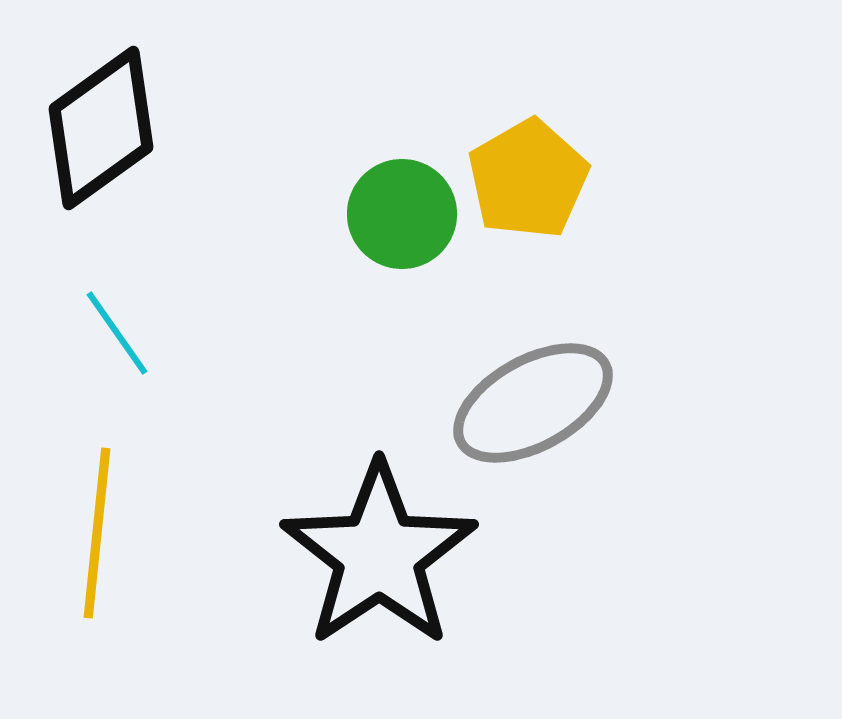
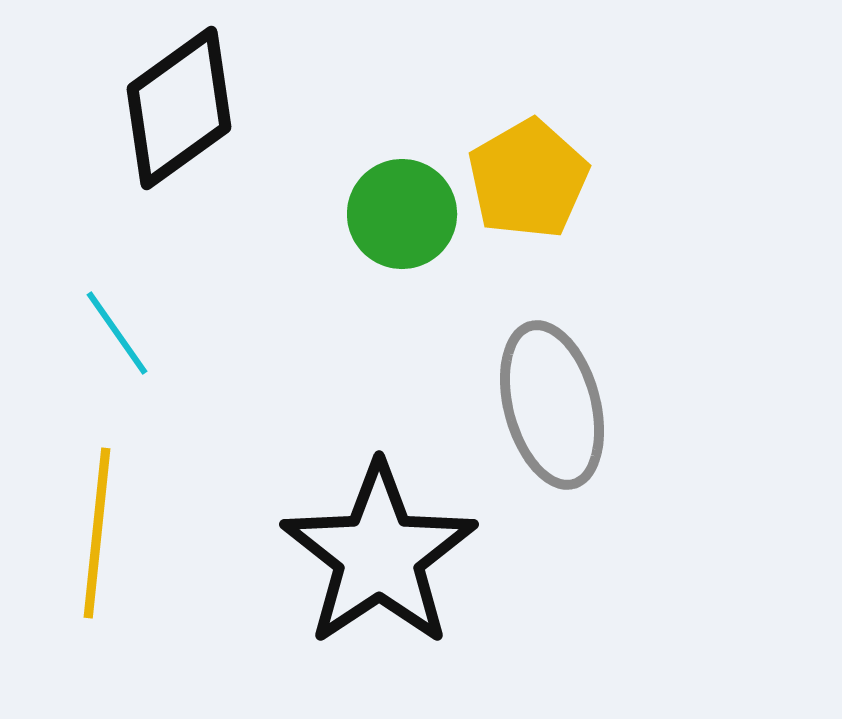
black diamond: moved 78 px right, 20 px up
gray ellipse: moved 19 px right, 2 px down; rotated 76 degrees counterclockwise
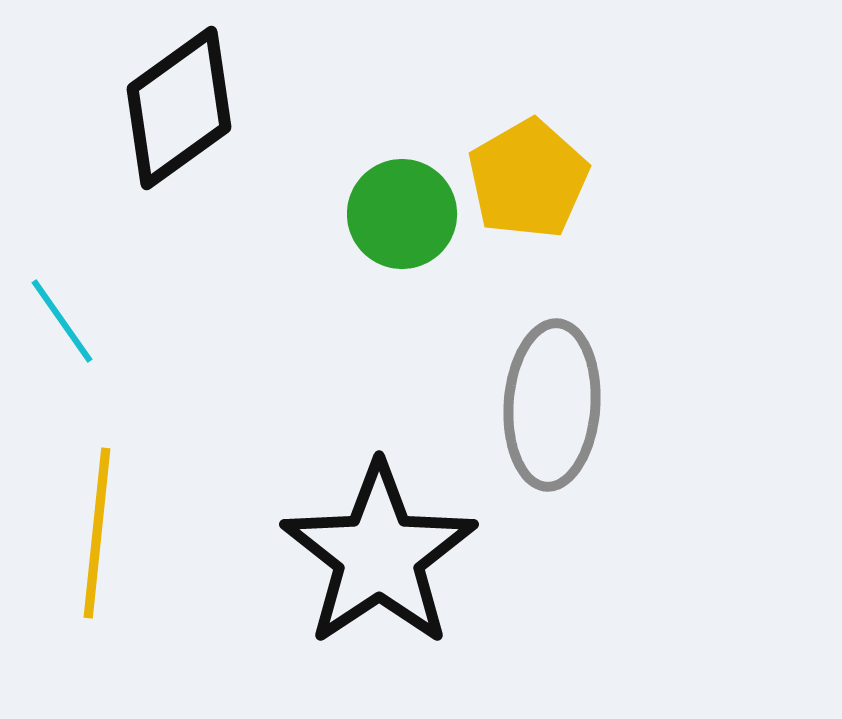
cyan line: moved 55 px left, 12 px up
gray ellipse: rotated 19 degrees clockwise
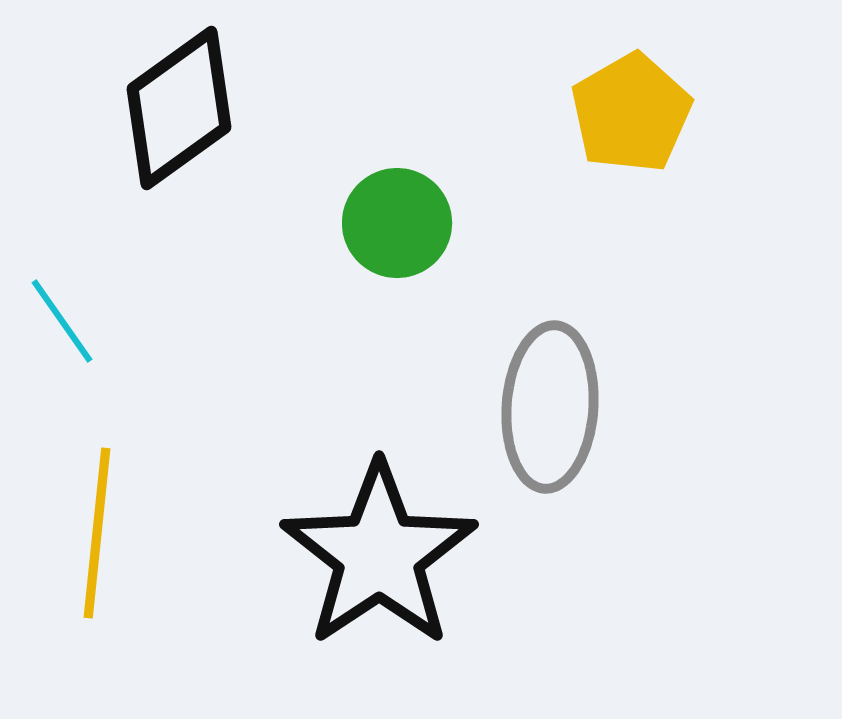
yellow pentagon: moved 103 px right, 66 px up
green circle: moved 5 px left, 9 px down
gray ellipse: moved 2 px left, 2 px down
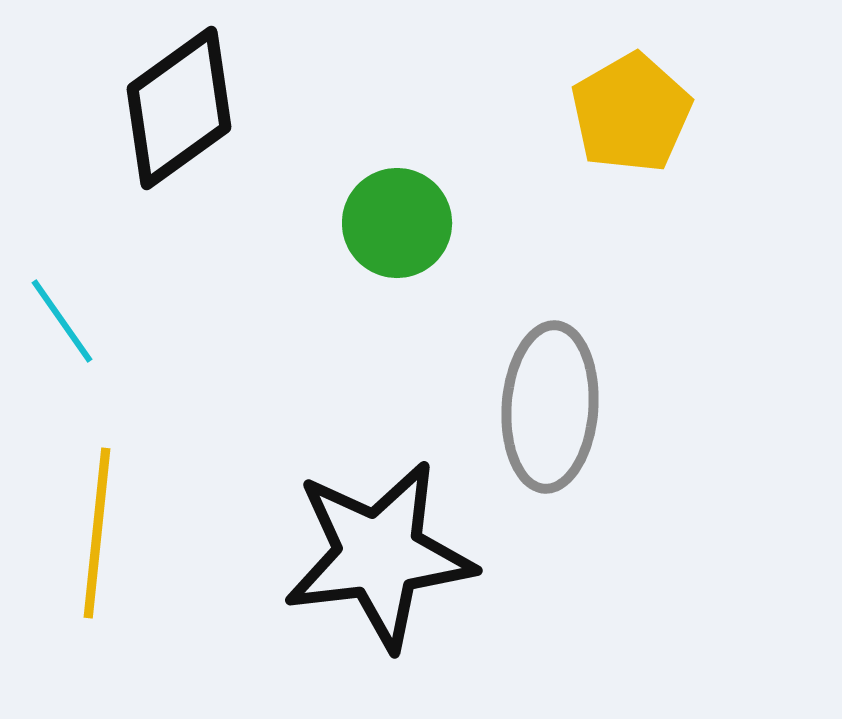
black star: rotated 27 degrees clockwise
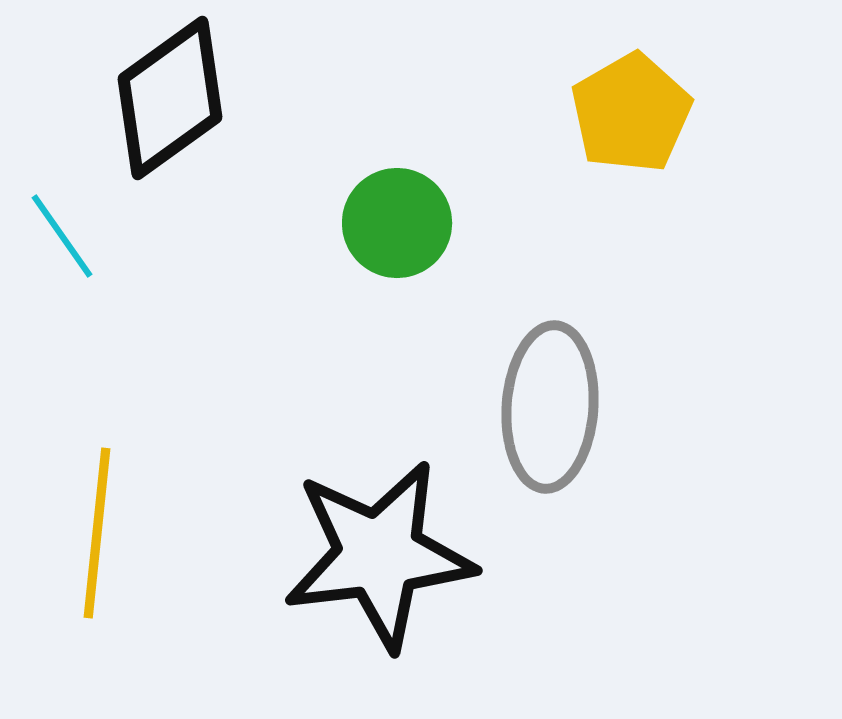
black diamond: moved 9 px left, 10 px up
cyan line: moved 85 px up
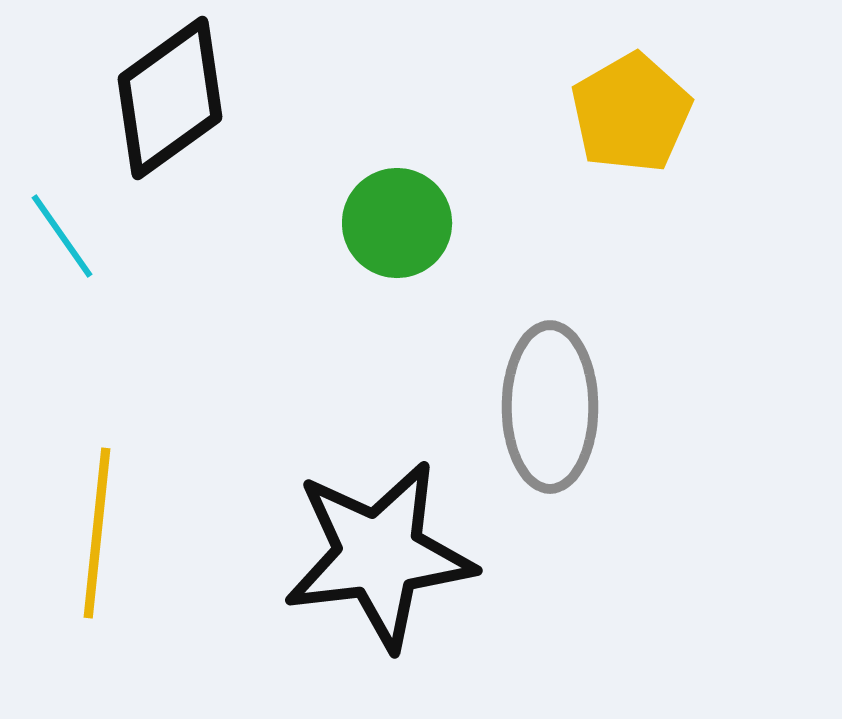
gray ellipse: rotated 4 degrees counterclockwise
